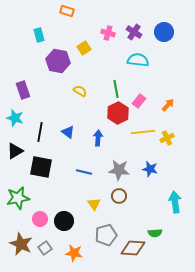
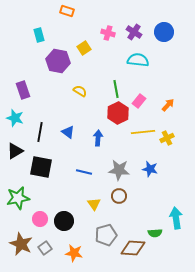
cyan arrow: moved 1 px right, 16 px down
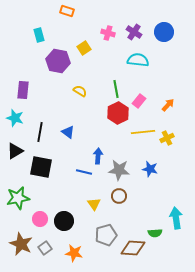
purple rectangle: rotated 24 degrees clockwise
blue arrow: moved 18 px down
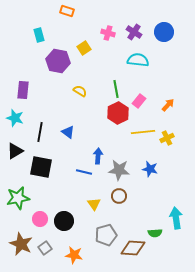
orange star: moved 2 px down
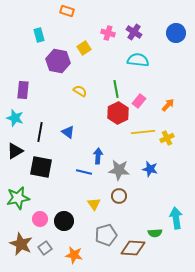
blue circle: moved 12 px right, 1 px down
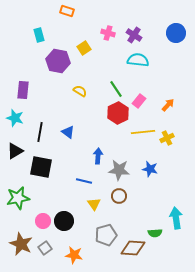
purple cross: moved 3 px down
green line: rotated 24 degrees counterclockwise
blue line: moved 9 px down
pink circle: moved 3 px right, 2 px down
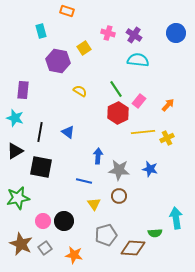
cyan rectangle: moved 2 px right, 4 px up
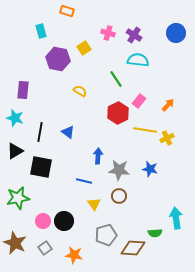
purple hexagon: moved 2 px up
green line: moved 10 px up
yellow line: moved 2 px right, 2 px up; rotated 15 degrees clockwise
brown star: moved 6 px left, 1 px up
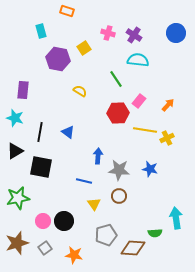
red hexagon: rotated 25 degrees clockwise
brown star: moved 2 px right; rotated 30 degrees clockwise
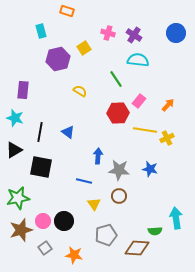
purple hexagon: rotated 25 degrees counterclockwise
black triangle: moved 1 px left, 1 px up
green semicircle: moved 2 px up
brown star: moved 4 px right, 13 px up
brown diamond: moved 4 px right
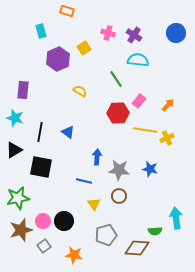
purple hexagon: rotated 10 degrees counterclockwise
blue arrow: moved 1 px left, 1 px down
gray square: moved 1 px left, 2 px up
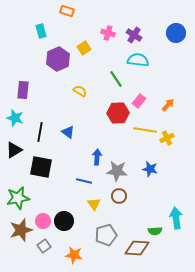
gray star: moved 2 px left, 1 px down
